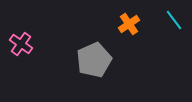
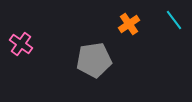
gray pentagon: rotated 16 degrees clockwise
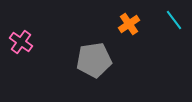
pink cross: moved 2 px up
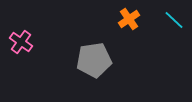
cyan line: rotated 10 degrees counterclockwise
orange cross: moved 5 px up
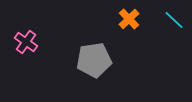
orange cross: rotated 10 degrees counterclockwise
pink cross: moved 5 px right
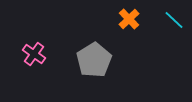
pink cross: moved 8 px right, 12 px down
gray pentagon: rotated 24 degrees counterclockwise
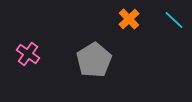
pink cross: moved 6 px left
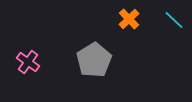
pink cross: moved 8 px down
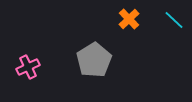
pink cross: moved 5 px down; rotated 30 degrees clockwise
